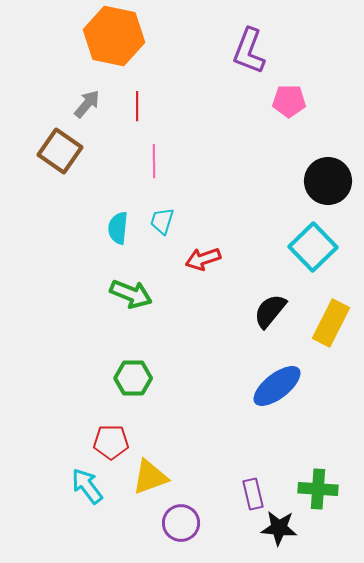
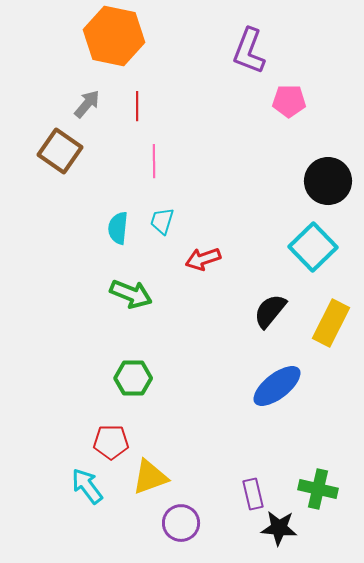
green cross: rotated 9 degrees clockwise
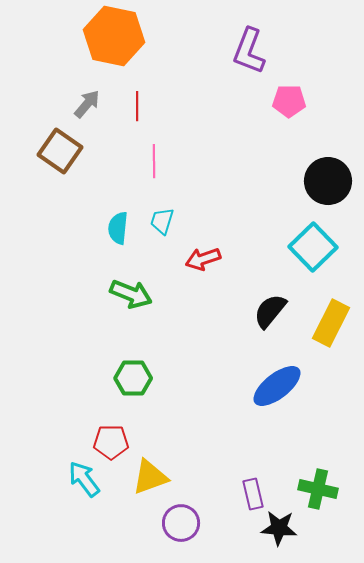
cyan arrow: moved 3 px left, 7 px up
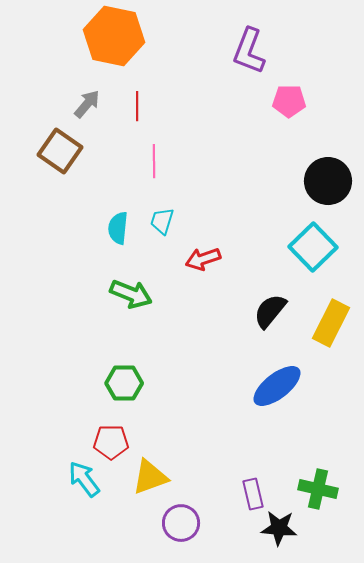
green hexagon: moved 9 px left, 5 px down
